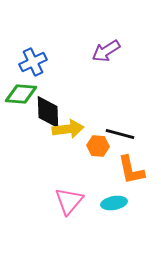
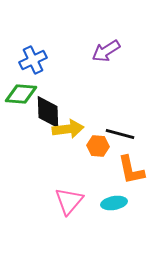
blue cross: moved 2 px up
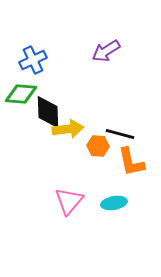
orange L-shape: moved 8 px up
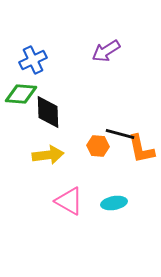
yellow arrow: moved 20 px left, 26 px down
orange L-shape: moved 10 px right, 13 px up
pink triangle: rotated 40 degrees counterclockwise
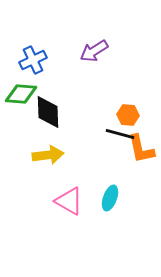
purple arrow: moved 12 px left
orange hexagon: moved 30 px right, 31 px up
cyan ellipse: moved 4 px left, 5 px up; rotated 60 degrees counterclockwise
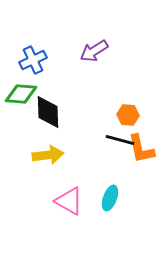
black line: moved 6 px down
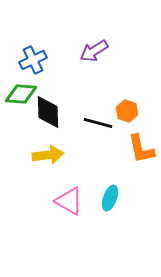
orange hexagon: moved 1 px left, 4 px up; rotated 15 degrees clockwise
black line: moved 22 px left, 17 px up
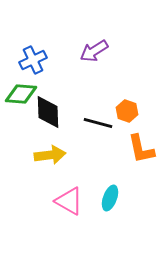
yellow arrow: moved 2 px right
